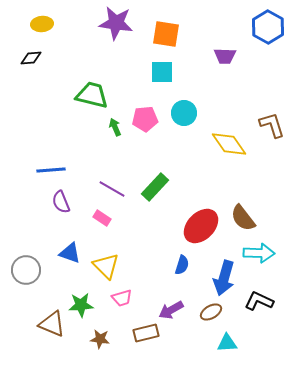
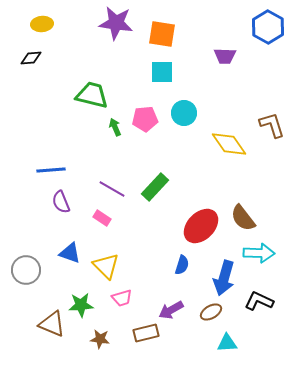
orange square: moved 4 px left
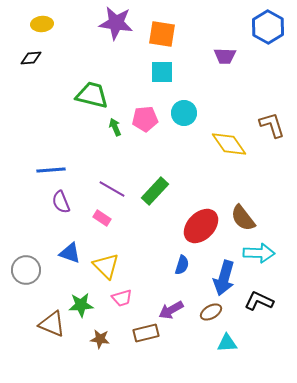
green rectangle: moved 4 px down
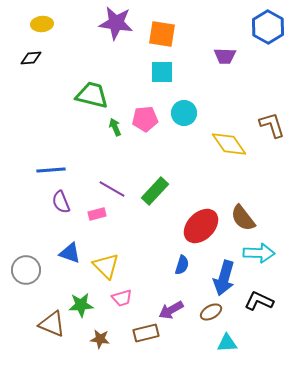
pink rectangle: moved 5 px left, 4 px up; rotated 48 degrees counterclockwise
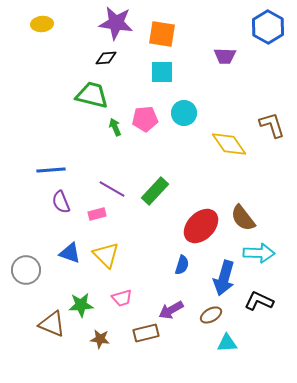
black diamond: moved 75 px right
yellow triangle: moved 11 px up
brown ellipse: moved 3 px down
